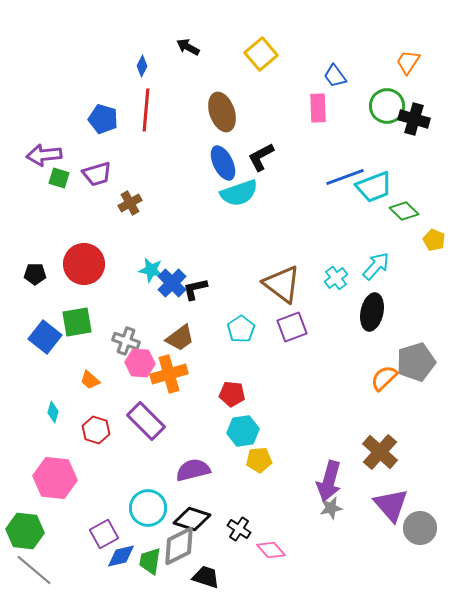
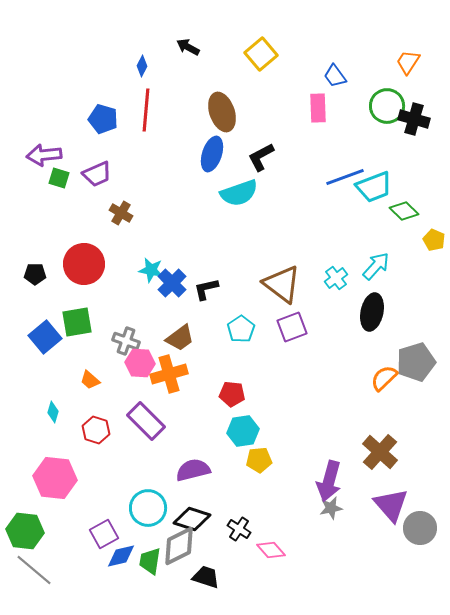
blue ellipse at (223, 163): moved 11 px left, 9 px up; rotated 44 degrees clockwise
purple trapezoid at (97, 174): rotated 8 degrees counterclockwise
brown cross at (130, 203): moved 9 px left, 10 px down; rotated 30 degrees counterclockwise
black L-shape at (195, 289): moved 11 px right
blue square at (45, 337): rotated 12 degrees clockwise
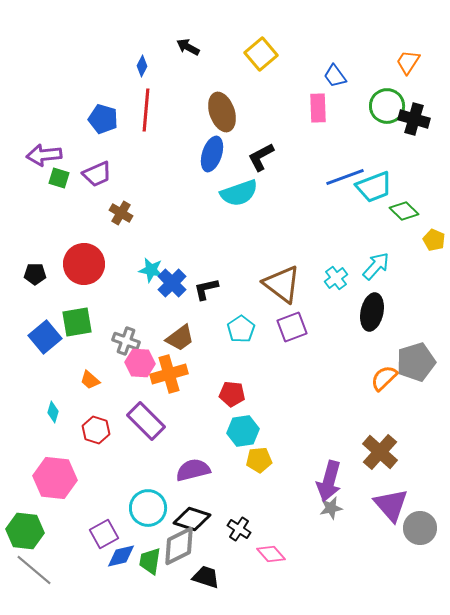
pink diamond at (271, 550): moved 4 px down
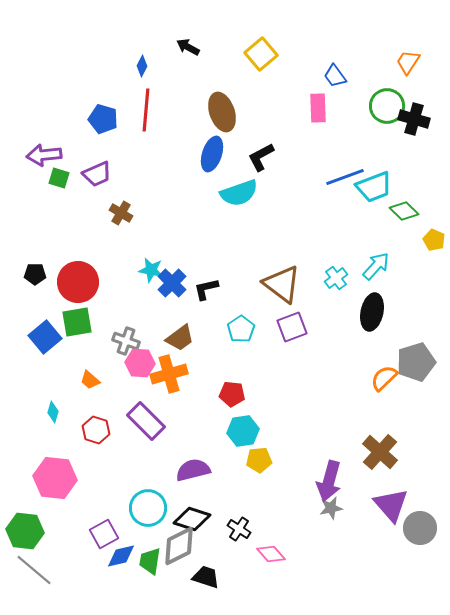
red circle at (84, 264): moved 6 px left, 18 px down
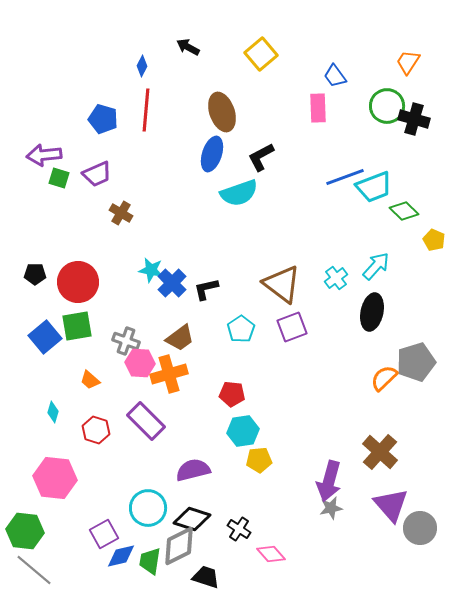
green square at (77, 322): moved 4 px down
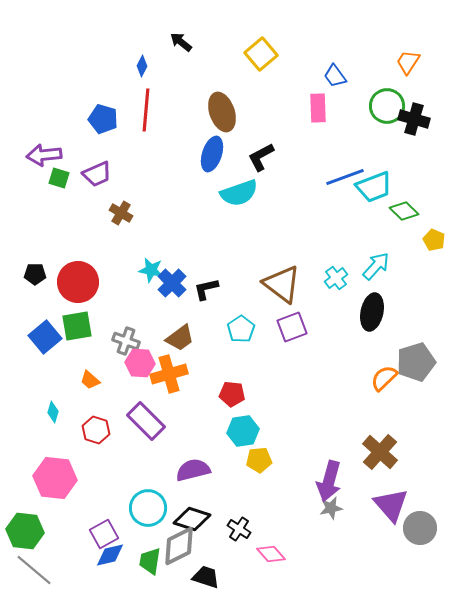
black arrow at (188, 47): moved 7 px left, 5 px up; rotated 10 degrees clockwise
blue diamond at (121, 556): moved 11 px left, 1 px up
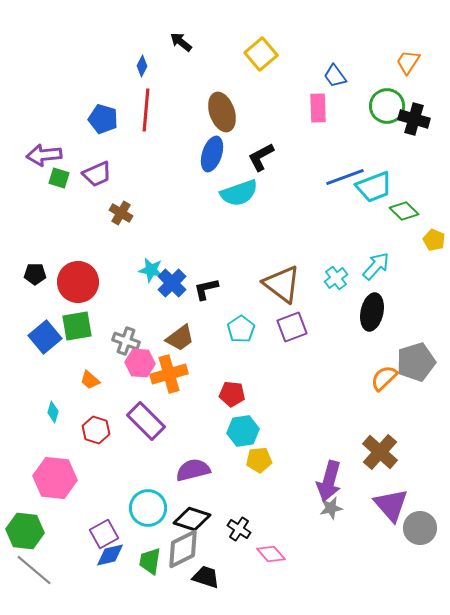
gray diamond at (179, 546): moved 4 px right, 3 px down
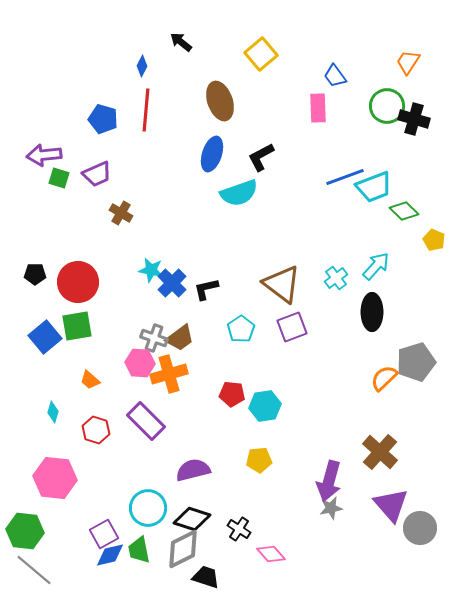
brown ellipse at (222, 112): moved 2 px left, 11 px up
black ellipse at (372, 312): rotated 12 degrees counterclockwise
gray cross at (126, 341): moved 28 px right, 3 px up
cyan hexagon at (243, 431): moved 22 px right, 25 px up
green trapezoid at (150, 561): moved 11 px left, 11 px up; rotated 20 degrees counterclockwise
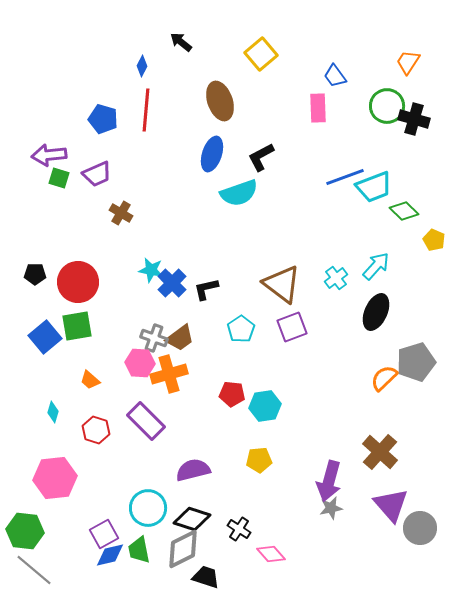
purple arrow at (44, 155): moved 5 px right
black ellipse at (372, 312): moved 4 px right; rotated 24 degrees clockwise
pink hexagon at (55, 478): rotated 12 degrees counterclockwise
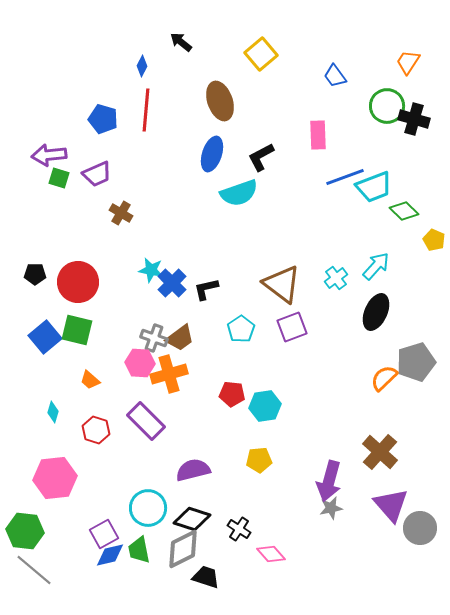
pink rectangle at (318, 108): moved 27 px down
green square at (77, 326): moved 4 px down; rotated 24 degrees clockwise
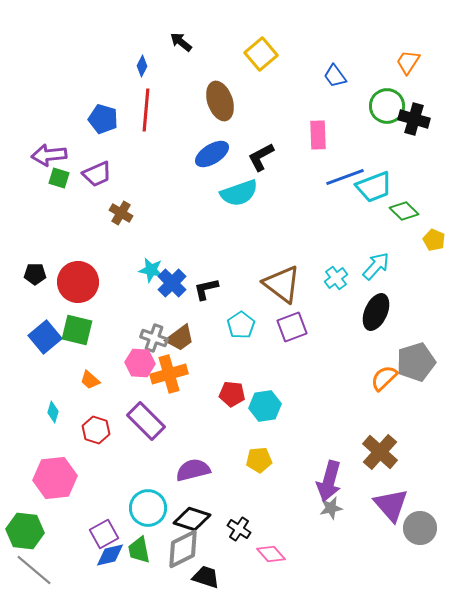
blue ellipse at (212, 154): rotated 40 degrees clockwise
cyan pentagon at (241, 329): moved 4 px up
